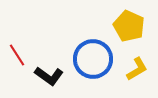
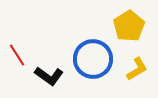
yellow pentagon: rotated 16 degrees clockwise
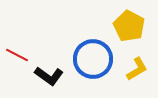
yellow pentagon: rotated 12 degrees counterclockwise
red line: rotated 30 degrees counterclockwise
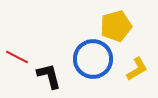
yellow pentagon: moved 13 px left; rotated 28 degrees clockwise
red line: moved 2 px down
black L-shape: rotated 140 degrees counterclockwise
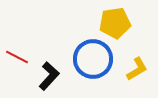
yellow pentagon: moved 1 px left, 3 px up; rotated 8 degrees clockwise
black L-shape: rotated 56 degrees clockwise
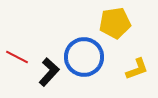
blue circle: moved 9 px left, 2 px up
yellow L-shape: rotated 10 degrees clockwise
black L-shape: moved 4 px up
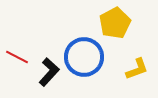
yellow pentagon: rotated 20 degrees counterclockwise
